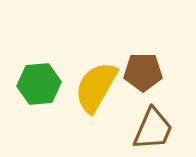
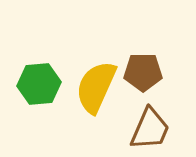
yellow semicircle: rotated 6 degrees counterclockwise
brown trapezoid: moved 3 px left
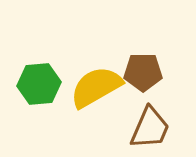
yellow semicircle: rotated 36 degrees clockwise
brown trapezoid: moved 1 px up
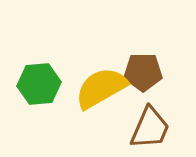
yellow semicircle: moved 5 px right, 1 px down
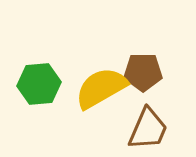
brown trapezoid: moved 2 px left, 1 px down
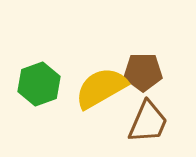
green hexagon: rotated 15 degrees counterclockwise
brown trapezoid: moved 7 px up
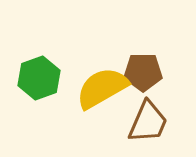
green hexagon: moved 6 px up
yellow semicircle: moved 1 px right
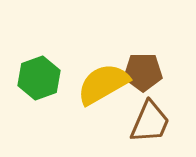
yellow semicircle: moved 1 px right, 4 px up
brown trapezoid: moved 2 px right
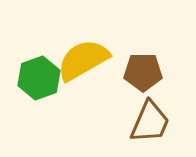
yellow semicircle: moved 20 px left, 24 px up
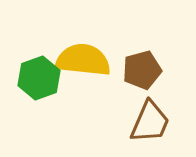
yellow semicircle: rotated 36 degrees clockwise
brown pentagon: moved 1 px left, 2 px up; rotated 15 degrees counterclockwise
